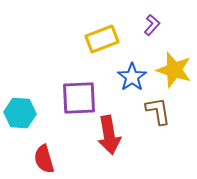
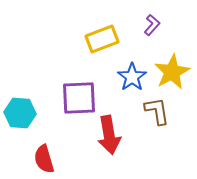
yellow star: moved 2 px left, 2 px down; rotated 27 degrees clockwise
brown L-shape: moved 1 px left
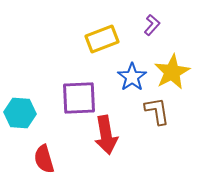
red arrow: moved 3 px left
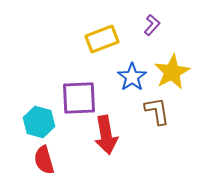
cyan hexagon: moved 19 px right, 9 px down; rotated 12 degrees clockwise
red semicircle: moved 1 px down
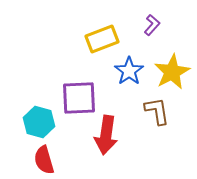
blue star: moved 3 px left, 6 px up
red arrow: rotated 18 degrees clockwise
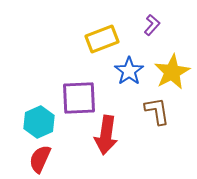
cyan hexagon: rotated 20 degrees clockwise
red semicircle: moved 4 px left, 1 px up; rotated 40 degrees clockwise
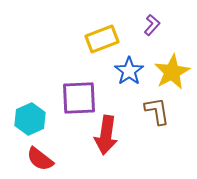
cyan hexagon: moved 9 px left, 3 px up
red semicircle: rotated 76 degrees counterclockwise
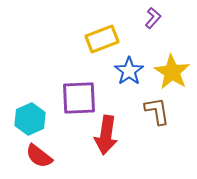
purple L-shape: moved 1 px right, 7 px up
yellow star: rotated 12 degrees counterclockwise
red semicircle: moved 1 px left, 3 px up
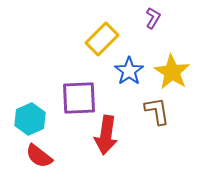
purple L-shape: rotated 10 degrees counterclockwise
yellow rectangle: rotated 24 degrees counterclockwise
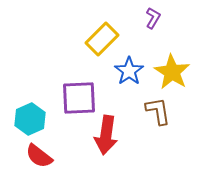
brown L-shape: moved 1 px right
